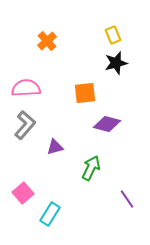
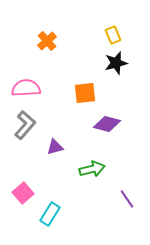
green arrow: moved 1 px right, 1 px down; rotated 50 degrees clockwise
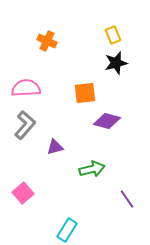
orange cross: rotated 24 degrees counterclockwise
purple diamond: moved 3 px up
cyan rectangle: moved 17 px right, 16 px down
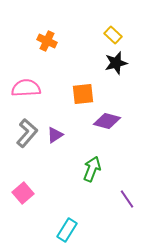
yellow rectangle: rotated 24 degrees counterclockwise
orange square: moved 2 px left, 1 px down
gray L-shape: moved 2 px right, 8 px down
purple triangle: moved 12 px up; rotated 18 degrees counterclockwise
green arrow: rotated 55 degrees counterclockwise
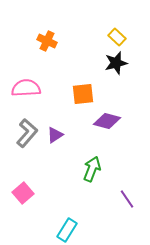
yellow rectangle: moved 4 px right, 2 px down
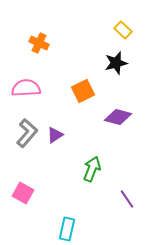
yellow rectangle: moved 6 px right, 7 px up
orange cross: moved 8 px left, 2 px down
orange square: moved 3 px up; rotated 20 degrees counterclockwise
purple diamond: moved 11 px right, 4 px up
pink square: rotated 20 degrees counterclockwise
cyan rectangle: moved 1 px up; rotated 20 degrees counterclockwise
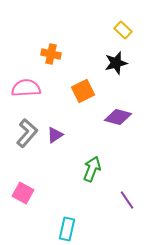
orange cross: moved 12 px right, 11 px down; rotated 12 degrees counterclockwise
purple line: moved 1 px down
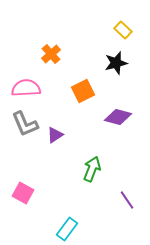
orange cross: rotated 36 degrees clockwise
gray L-shape: moved 2 px left, 9 px up; rotated 116 degrees clockwise
cyan rectangle: rotated 25 degrees clockwise
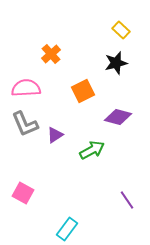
yellow rectangle: moved 2 px left
green arrow: moved 19 px up; rotated 40 degrees clockwise
